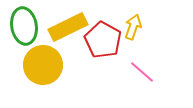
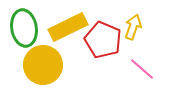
green ellipse: moved 2 px down
red pentagon: rotated 6 degrees counterclockwise
pink line: moved 3 px up
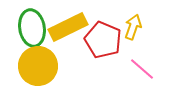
green ellipse: moved 8 px right
yellow circle: moved 5 px left, 1 px down
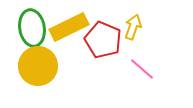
yellow rectangle: moved 1 px right
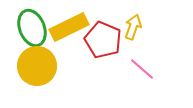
green ellipse: rotated 12 degrees counterclockwise
yellow circle: moved 1 px left
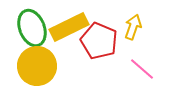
red pentagon: moved 4 px left, 1 px down
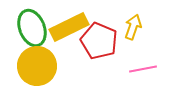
pink line: moved 1 px right; rotated 52 degrees counterclockwise
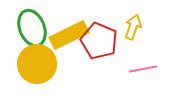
yellow rectangle: moved 8 px down
yellow circle: moved 2 px up
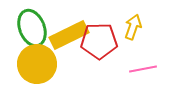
red pentagon: rotated 24 degrees counterclockwise
